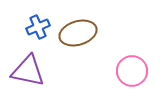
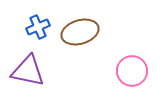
brown ellipse: moved 2 px right, 1 px up
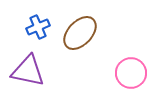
brown ellipse: moved 1 px down; rotated 30 degrees counterclockwise
pink circle: moved 1 px left, 2 px down
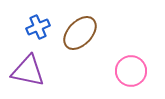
pink circle: moved 2 px up
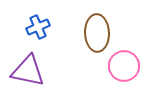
brown ellipse: moved 17 px right; rotated 45 degrees counterclockwise
pink circle: moved 7 px left, 5 px up
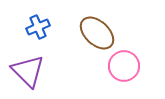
brown ellipse: rotated 45 degrees counterclockwise
purple triangle: rotated 33 degrees clockwise
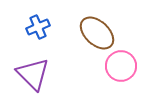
pink circle: moved 3 px left
purple triangle: moved 5 px right, 3 px down
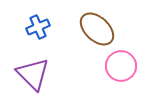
brown ellipse: moved 4 px up
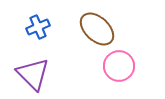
pink circle: moved 2 px left
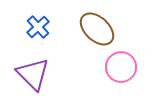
blue cross: rotated 20 degrees counterclockwise
pink circle: moved 2 px right, 1 px down
